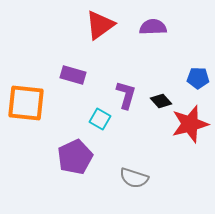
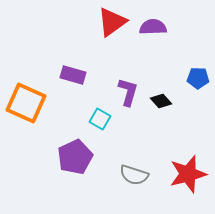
red triangle: moved 12 px right, 3 px up
purple L-shape: moved 2 px right, 3 px up
orange square: rotated 18 degrees clockwise
red star: moved 2 px left, 50 px down
gray semicircle: moved 3 px up
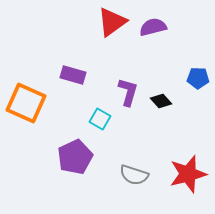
purple semicircle: rotated 12 degrees counterclockwise
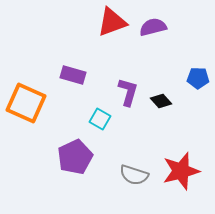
red triangle: rotated 16 degrees clockwise
red star: moved 7 px left, 3 px up
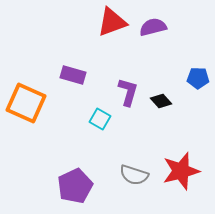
purple pentagon: moved 29 px down
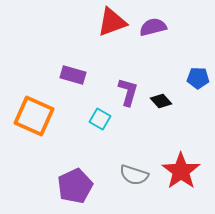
orange square: moved 8 px right, 13 px down
red star: rotated 21 degrees counterclockwise
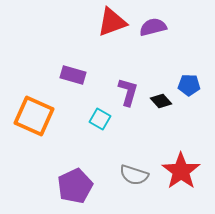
blue pentagon: moved 9 px left, 7 px down
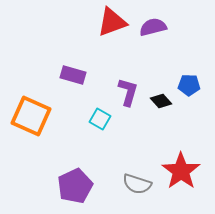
orange square: moved 3 px left
gray semicircle: moved 3 px right, 9 px down
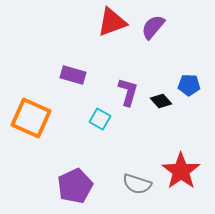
purple semicircle: rotated 36 degrees counterclockwise
orange square: moved 2 px down
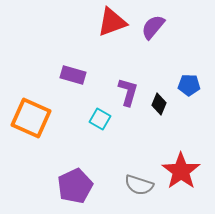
black diamond: moved 2 px left, 3 px down; rotated 65 degrees clockwise
gray semicircle: moved 2 px right, 1 px down
